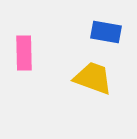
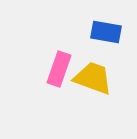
pink rectangle: moved 35 px right, 16 px down; rotated 20 degrees clockwise
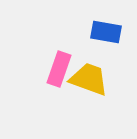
yellow trapezoid: moved 4 px left, 1 px down
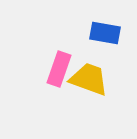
blue rectangle: moved 1 px left, 1 px down
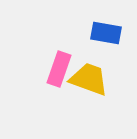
blue rectangle: moved 1 px right
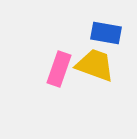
yellow trapezoid: moved 6 px right, 14 px up
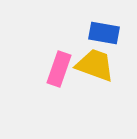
blue rectangle: moved 2 px left
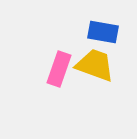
blue rectangle: moved 1 px left, 1 px up
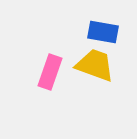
pink rectangle: moved 9 px left, 3 px down
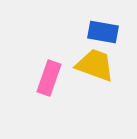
pink rectangle: moved 1 px left, 6 px down
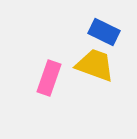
blue rectangle: moved 1 px right; rotated 16 degrees clockwise
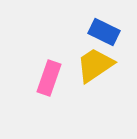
yellow trapezoid: rotated 54 degrees counterclockwise
